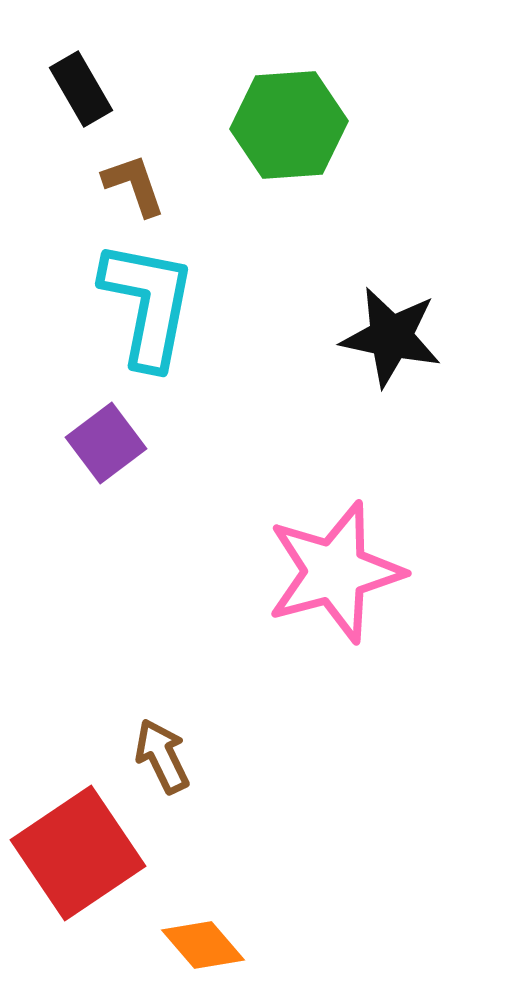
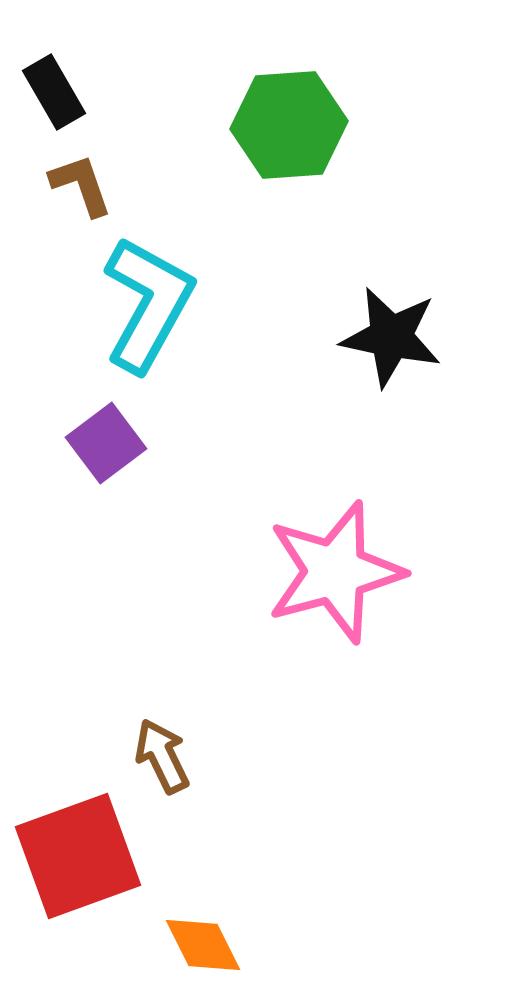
black rectangle: moved 27 px left, 3 px down
brown L-shape: moved 53 px left
cyan L-shape: rotated 18 degrees clockwise
red square: moved 3 px down; rotated 14 degrees clockwise
orange diamond: rotated 14 degrees clockwise
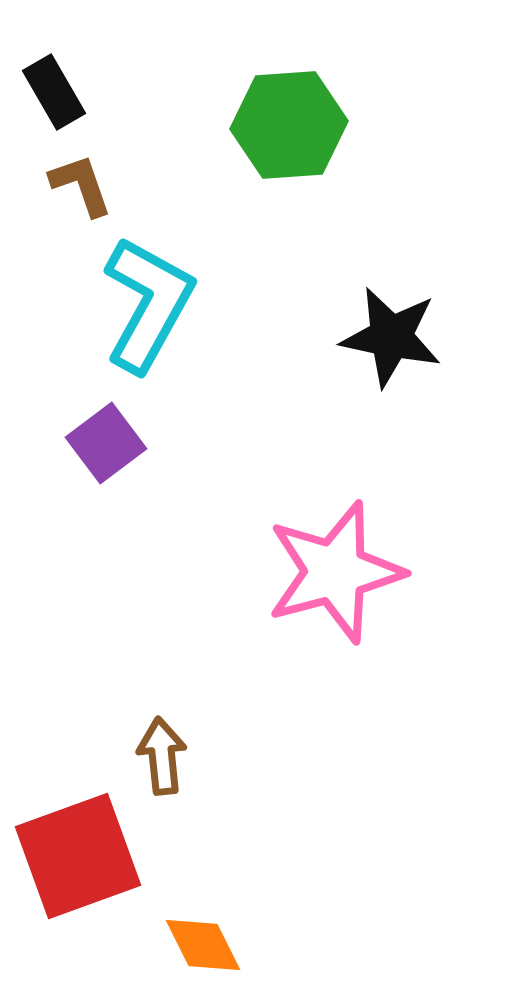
brown arrow: rotated 20 degrees clockwise
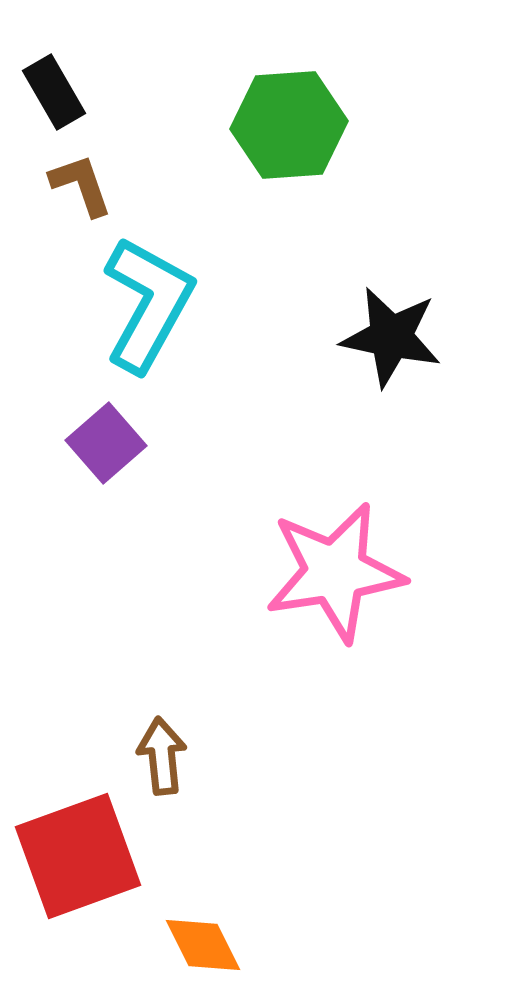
purple square: rotated 4 degrees counterclockwise
pink star: rotated 6 degrees clockwise
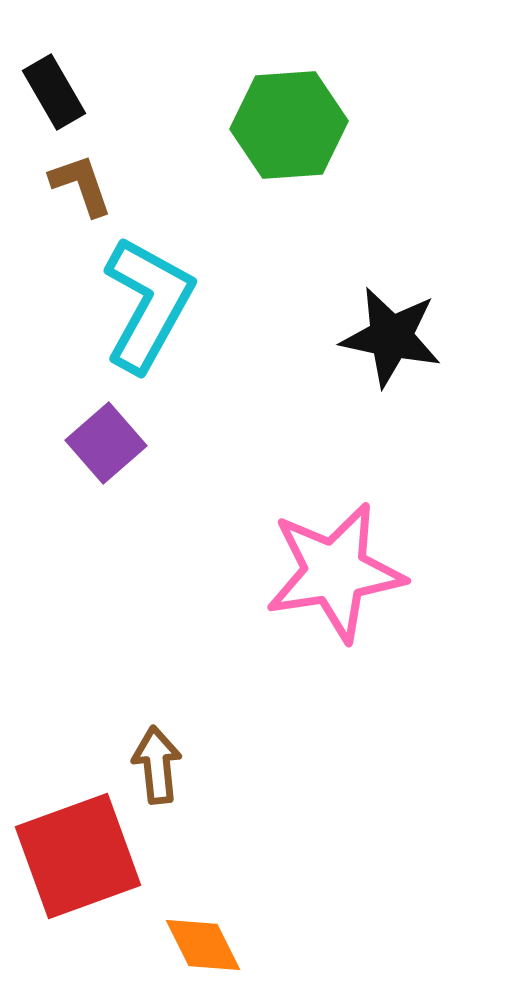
brown arrow: moved 5 px left, 9 px down
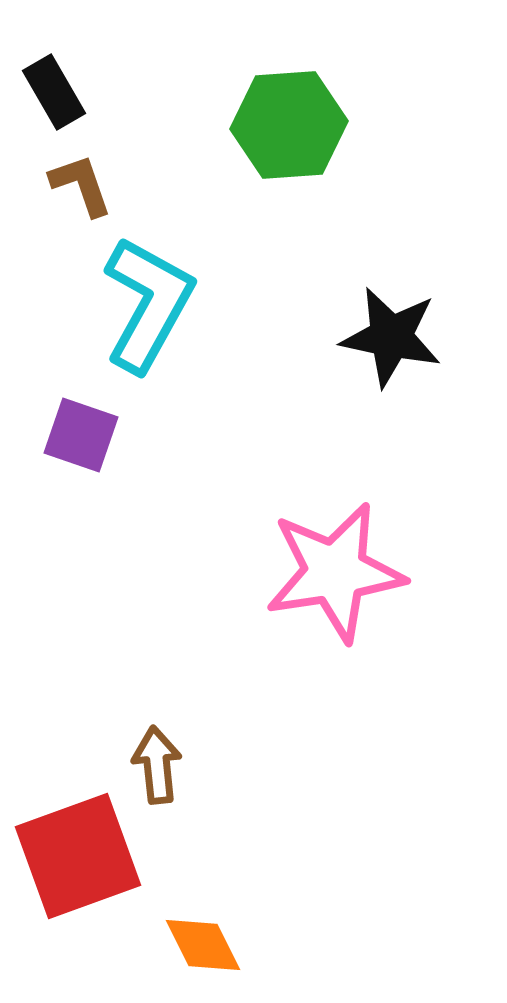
purple square: moved 25 px left, 8 px up; rotated 30 degrees counterclockwise
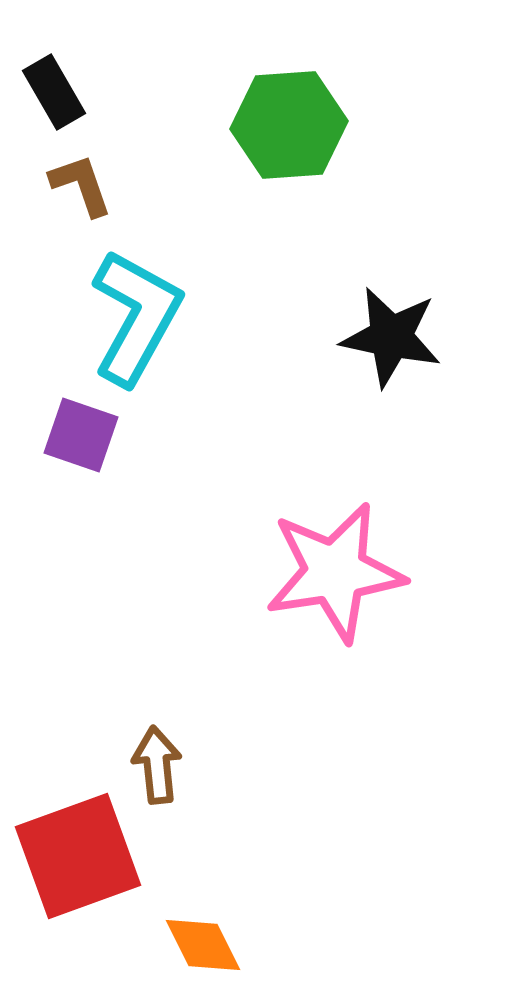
cyan L-shape: moved 12 px left, 13 px down
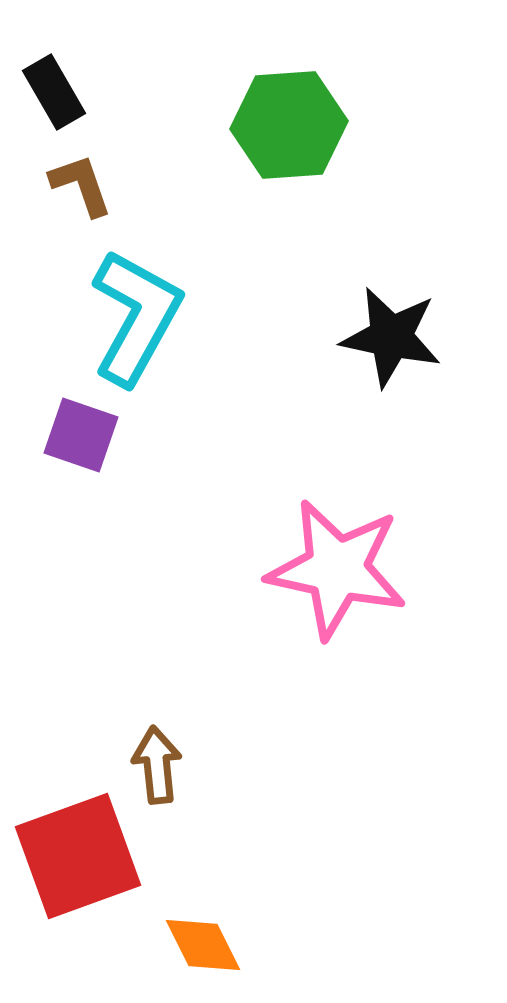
pink star: moved 2 px right, 3 px up; rotated 21 degrees clockwise
